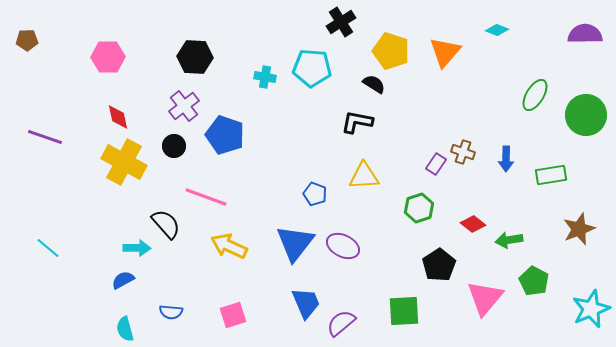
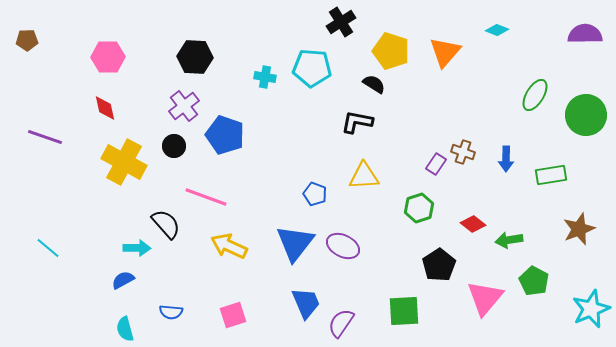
red diamond at (118, 117): moved 13 px left, 9 px up
purple semicircle at (341, 323): rotated 16 degrees counterclockwise
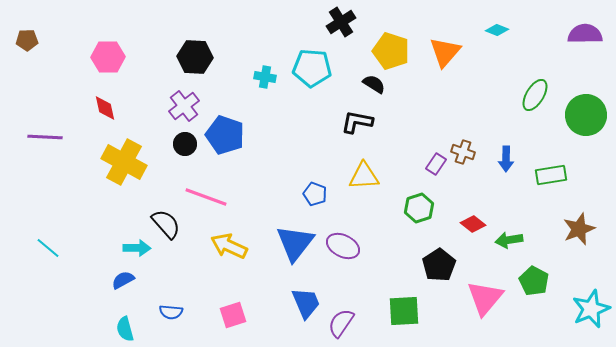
purple line at (45, 137): rotated 16 degrees counterclockwise
black circle at (174, 146): moved 11 px right, 2 px up
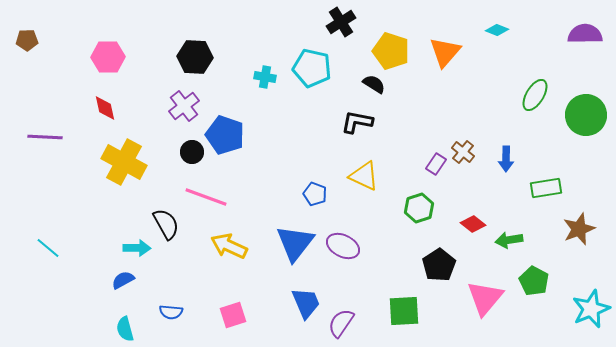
cyan pentagon at (312, 68): rotated 9 degrees clockwise
black circle at (185, 144): moved 7 px right, 8 px down
brown cross at (463, 152): rotated 20 degrees clockwise
green rectangle at (551, 175): moved 5 px left, 13 px down
yellow triangle at (364, 176): rotated 28 degrees clockwise
black semicircle at (166, 224): rotated 12 degrees clockwise
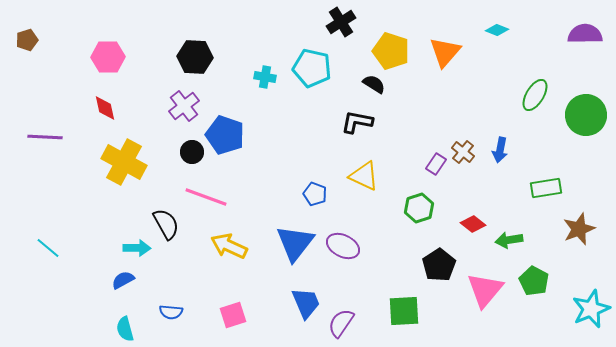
brown pentagon at (27, 40): rotated 15 degrees counterclockwise
blue arrow at (506, 159): moved 6 px left, 9 px up; rotated 10 degrees clockwise
pink triangle at (485, 298): moved 8 px up
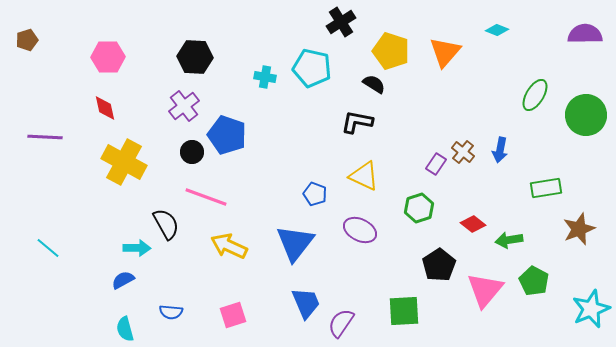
blue pentagon at (225, 135): moved 2 px right
purple ellipse at (343, 246): moved 17 px right, 16 px up
